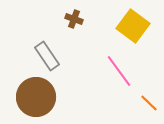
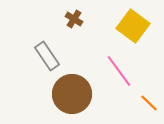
brown cross: rotated 12 degrees clockwise
brown circle: moved 36 px right, 3 px up
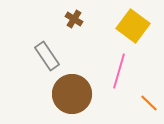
pink line: rotated 52 degrees clockwise
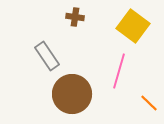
brown cross: moved 1 px right, 2 px up; rotated 24 degrees counterclockwise
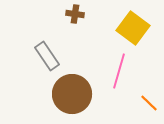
brown cross: moved 3 px up
yellow square: moved 2 px down
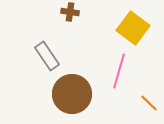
brown cross: moved 5 px left, 2 px up
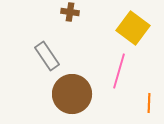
orange line: rotated 48 degrees clockwise
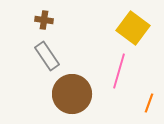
brown cross: moved 26 px left, 8 px down
orange line: rotated 18 degrees clockwise
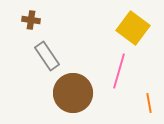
brown cross: moved 13 px left
brown circle: moved 1 px right, 1 px up
orange line: rotated 30 degrees counterclockwise
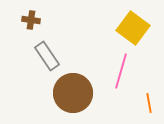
pink line: moved 2 px right
